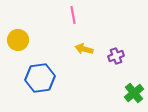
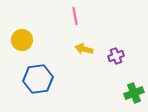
pink line: moved 2 px right, 1 px down
yellow circle: moved 4 px right
blue hexagon: moved 2 px left, 1 px down
green cross: rotated 18 degrees clockwise
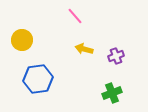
pink line: rotated 30 degrees counterclockwise
green cross: moved 22 px left
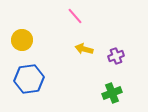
blue hexagon: moved 9 px left
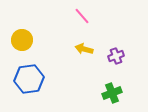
pink line: moved 7 px right
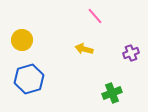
pink line: moved 13 px right
purple cross: moved 15 px right, 3 px up
blue hexagon: rotated 8 degrees counterclockwise
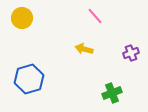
yellow circle: moved 22 px up
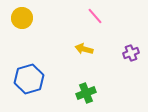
green cross: moved 26 px left
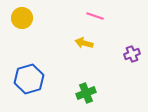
pink line: rotated 30 degrees counterclockwise
yellow arrow: moved 6 px up
purple cross: moved 1 px right, 1 px down
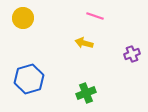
yellow circle: moved 1 px right
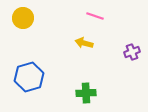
purple cross: moved 2 px up
blue hexagon: moved 2 px up
green cross: rotated 18 degrees clockwise
